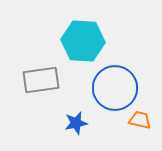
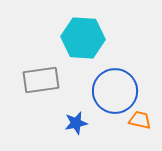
cyan hexagon: moved 3 px up
blue circle: moved 3 px down
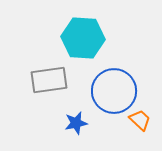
gray rectangle: moved 8 px right
blue circle: moved 1 px left
orange trapezoid: rotated 30 degrees clockwise
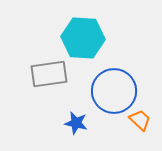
gray rectangle: moved 6 px up
blue star: rotated 25 degrees clockwise
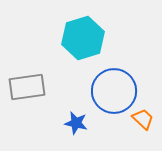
cyan hexagon: rotated 21 degrees counterclockwise
gray rectangle: moved 22 px left, 13 px down
orange trapezoid: moved 3 px right, 1 px up
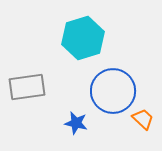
blue circle: moved 1 px left
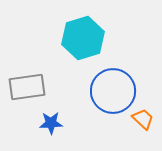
blue star: moved 25 px left; rotated 15 degrees counterclockwise
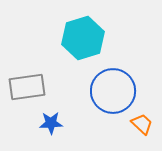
orange trapezoid: moved 1 px left, 5 px down
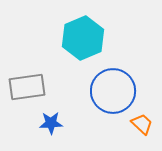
cyan hexagon: rotated 6 degrees counterclockwise
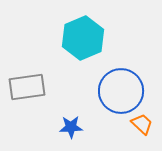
blue circle: moved 8 px right
blue star: moved 20 px right, 4 px down
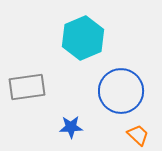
orange trapezoid: moved 4 px left, 11 px down
